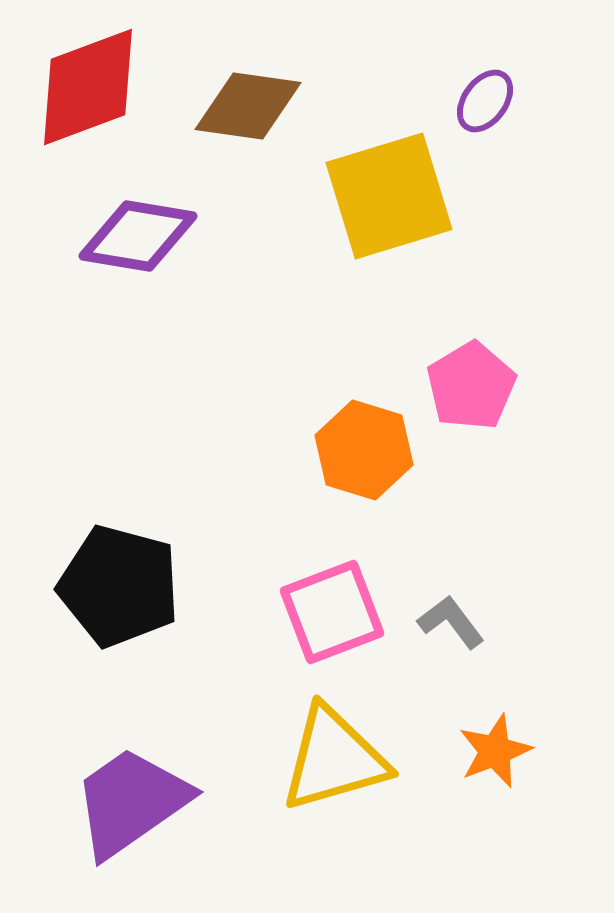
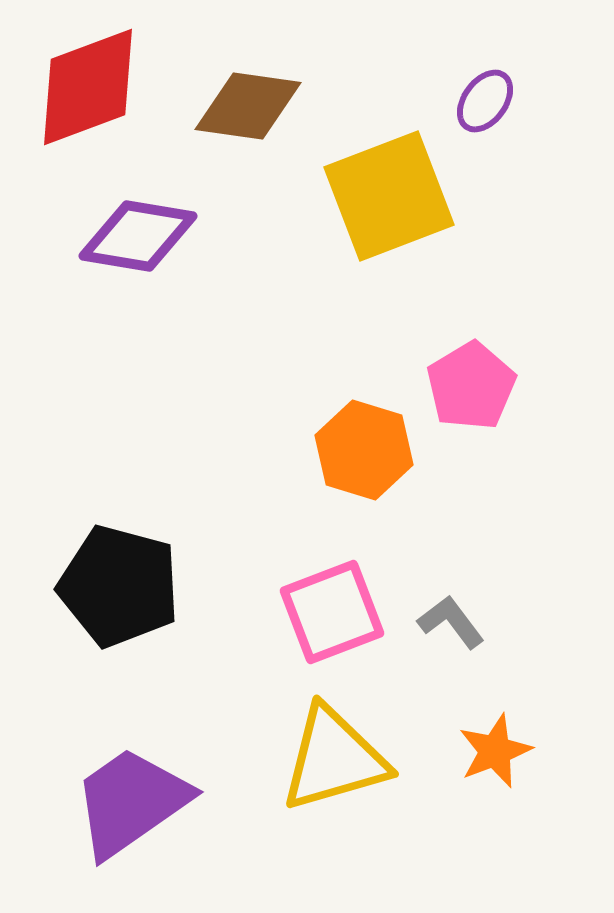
yellow square: rotated 4 degrees counterclockwise
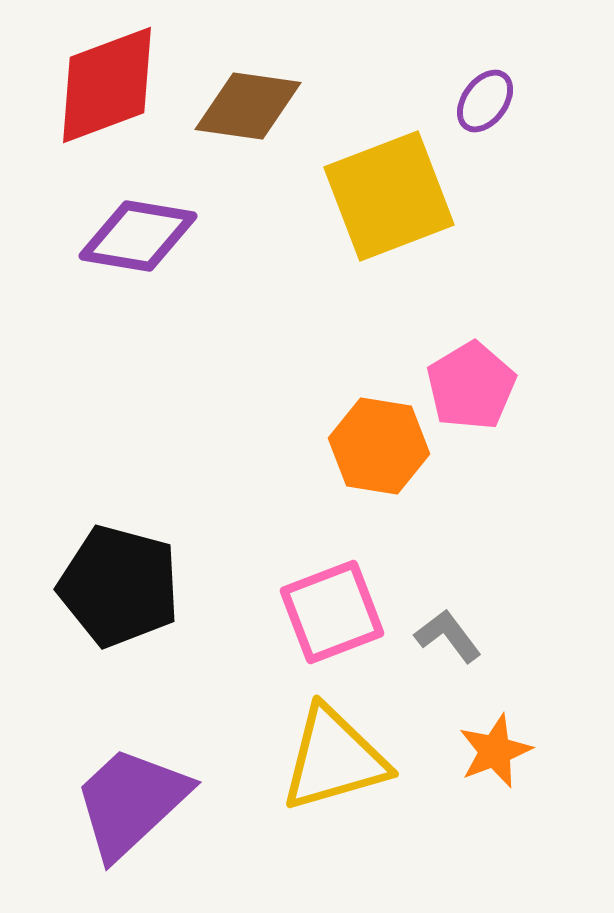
red diamond: moved 19 px right, 2 px up
orange hexagon: moved 15 px right, 4 px up; rotated 8 degrees counterclockwise
gray L-shape: moved 3 px left, 14 px down
purple trapezoid: rotated 8 degrees counterclockwise
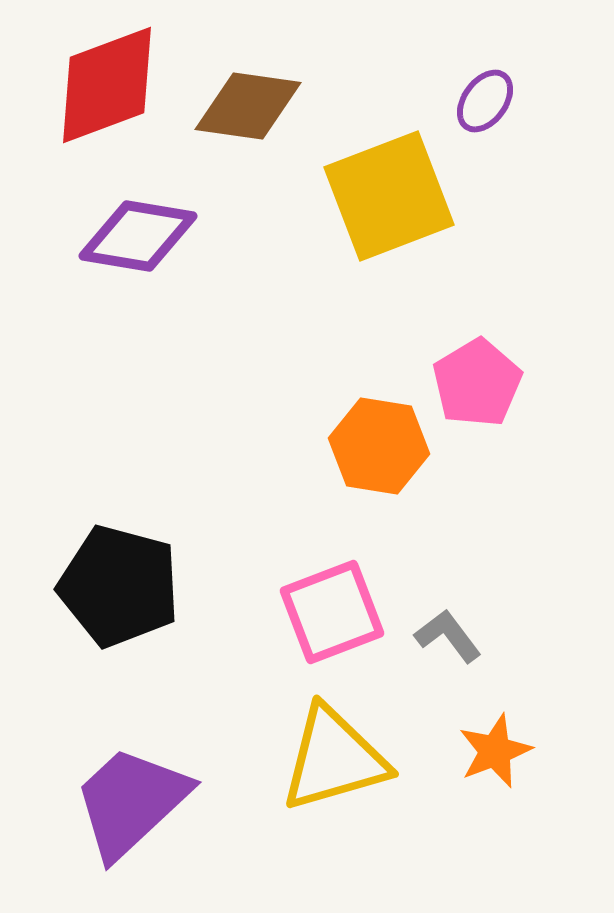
pink pentagon: moved 6 px right, 3 px up
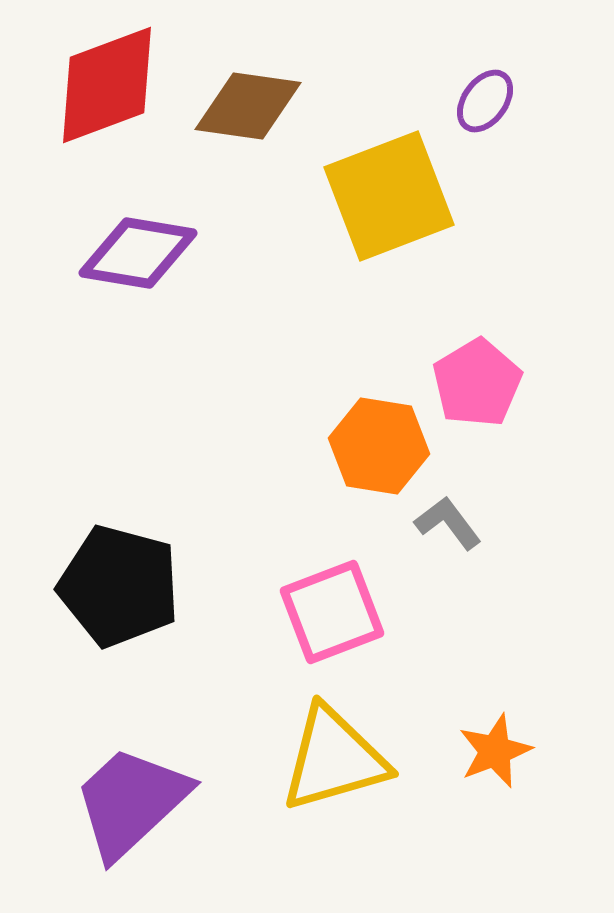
purple diamond: moved 17 px down
gray L-shape: moved 113 px up
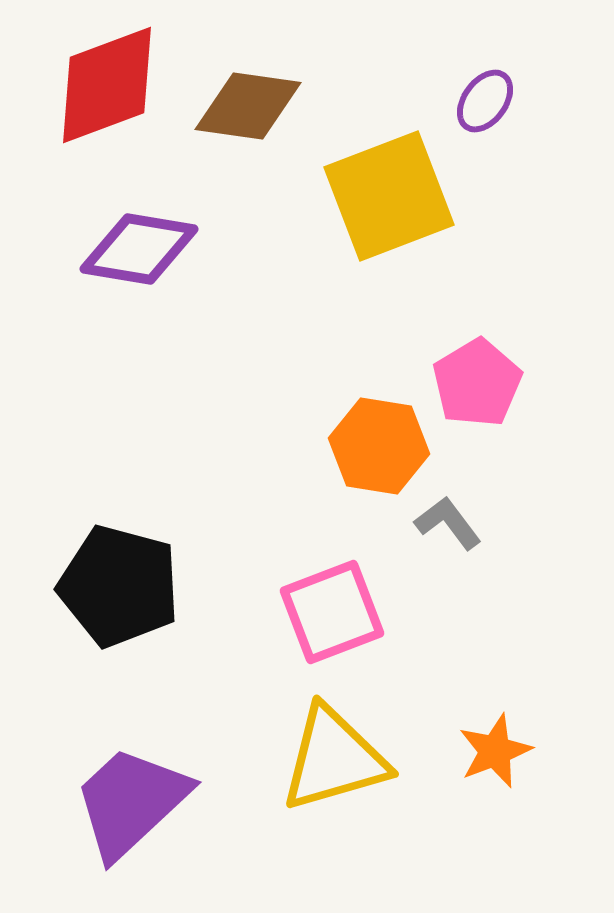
purple diamond: moved 1 px right, 4 px up
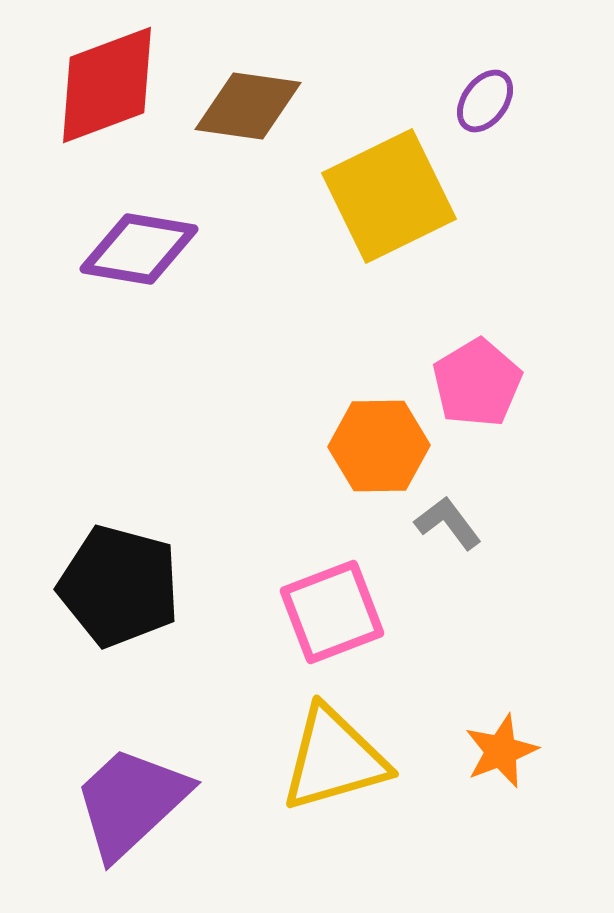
yellow square: rotated 5 degrees counterclockwise
orange hexagon: rotated 10 degrees counterclockwise
orange star: moved 6 px right
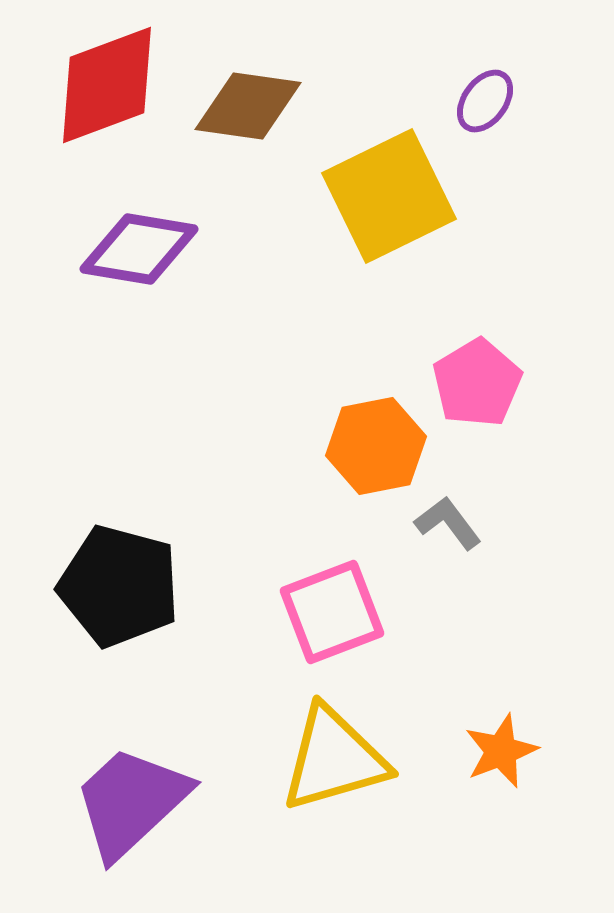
orange hexagon: moved 3 px left; rotated 10 degrees counterclockwise
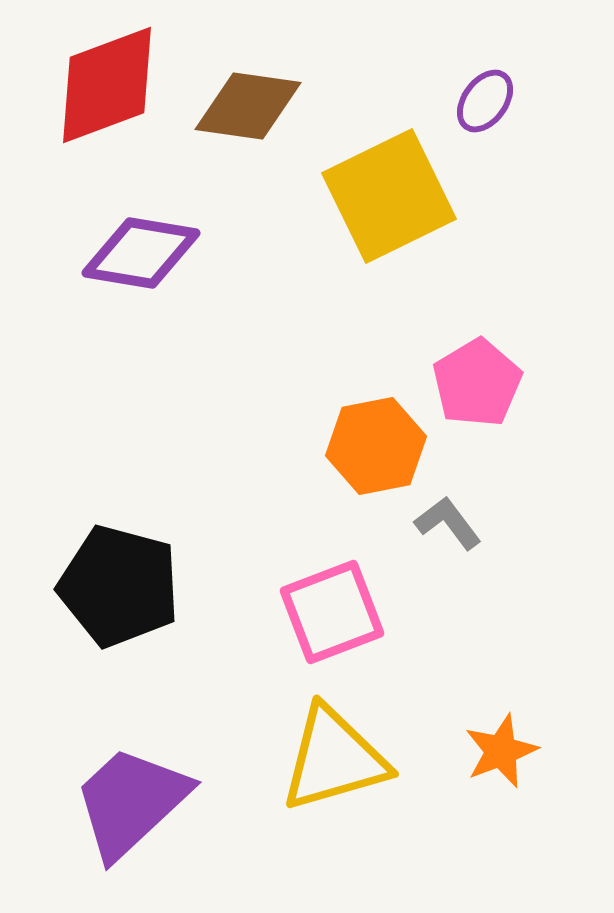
purple diamond: moved 2 px right, 4 px down
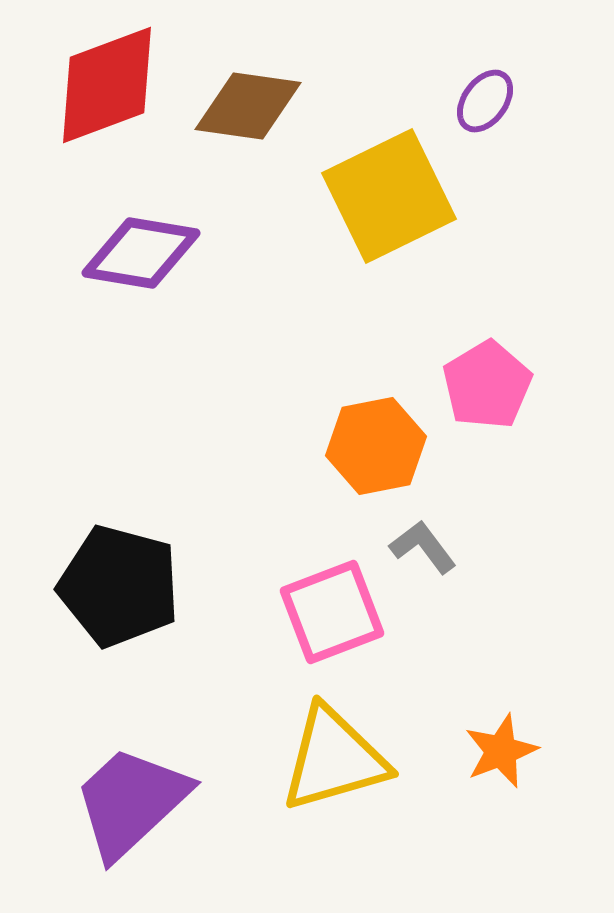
pink pentagon: moved 10 px right, 2 px down
gray L-shape: moved 25 px left, 24 px down
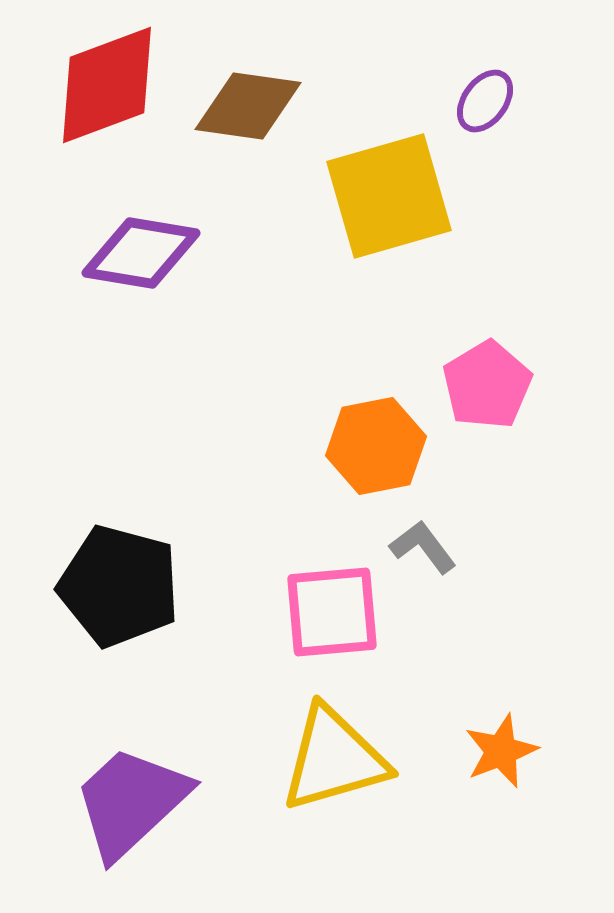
yellow square: rotated 10 degrees clockwise
pink square: rotated 16 degrees clockwise
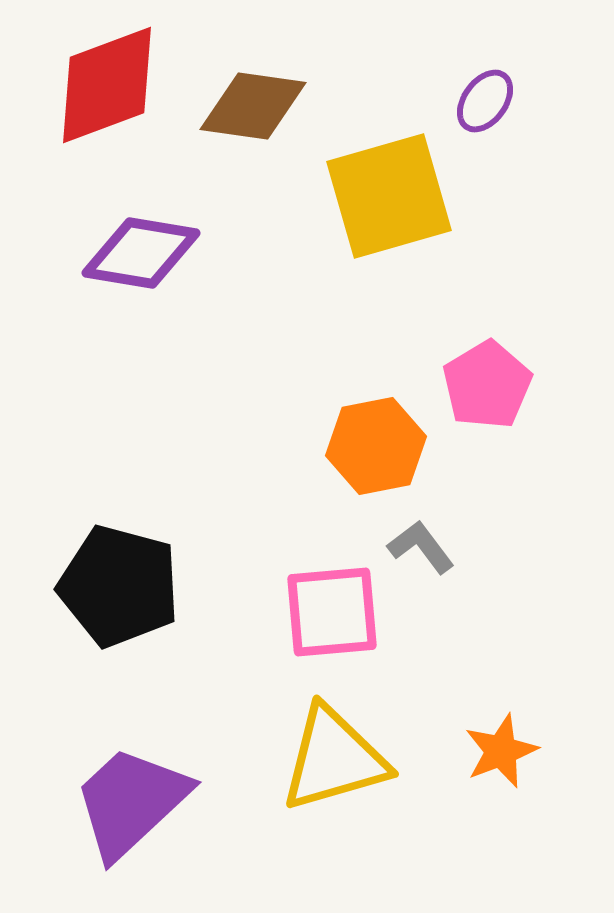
brown diamond: moved 5 px right
gray L-shape: moved 2 px left
